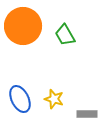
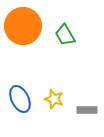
gray rectangle: moved 4 px up
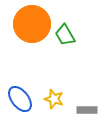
orange circle: moved 9 px right, 2 px up
blue ellipse: rotated 12 degrees counterclockwise
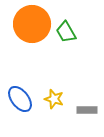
green trapezoid: moved 1 px right, 3 px up
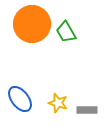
yellow star: moved 4 px right, 4 px down
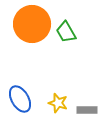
blue ellipse: rotated 8 degrees clockwise
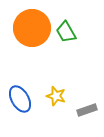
orange circle: moved 4 px down
yellow star: moved 2 px left, 7 px up
gray rectangle: rotated 18 degrees counterclockwise
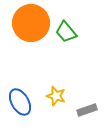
orange circle: moved 1 px left, 5 px up
green trapezoid: rotated 10 degrees counterclockwise
blue ellipse: moved 3 px down
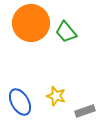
gray rectangle: moved 2 px left, 1 px down
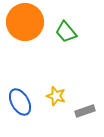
orange circle: moved 6 px left, 1 px up
